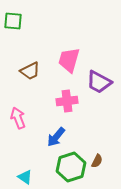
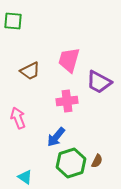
green hexagon: moved 4 px up
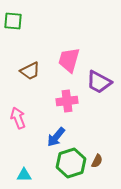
cyan triangle: moved 1 px left, 2 px up; rotated 35 degrees counterclockwise
